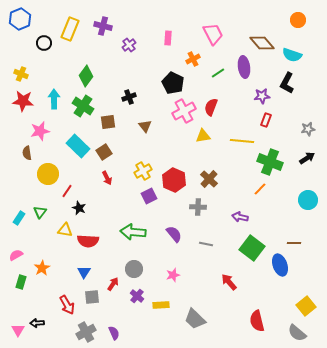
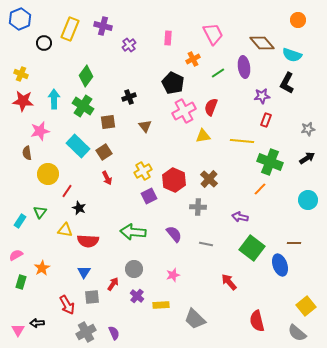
cyan rectangle at (19, 218): moved 1 px right, 3 px down
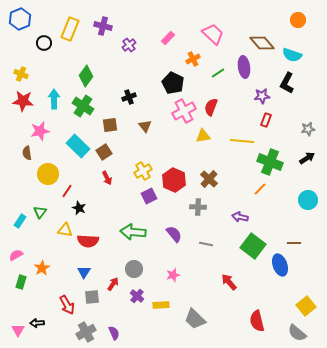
pink trapezoid at (213, 34): rotated 20 degrees counterclockwise
pink rectangle at (168, 38): rotated 40 degrees clockwise
brown square at (108, 122): moved 2 px right, 3 px down
green square at (252, 248): moved 1 px right, 2 px up
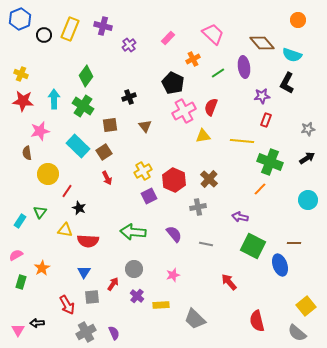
black circle at (44, 43): moved 8 px up
gray cross at (198, 207): rotated 14 degrees counterclockwise
green square at (253, 246): rotated 10 degrees counterclockwise
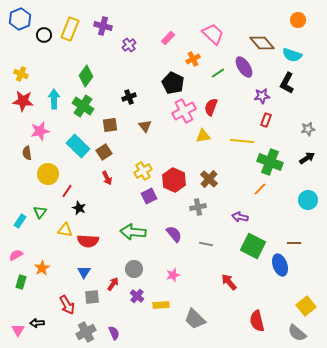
purple ellipse at (244, 67): rotated 25 degrees counterclockwise
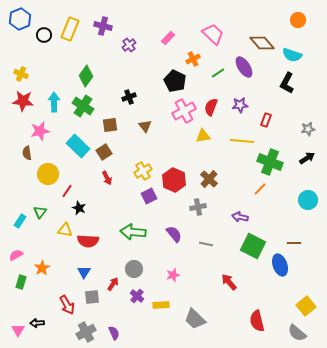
black pentagon at (173, 83): moved 2 px right, 2 px up
purple star at (262, 96): moved 22 px left, 9 px down
cyan arrow at (54, 99): moved 3 px down
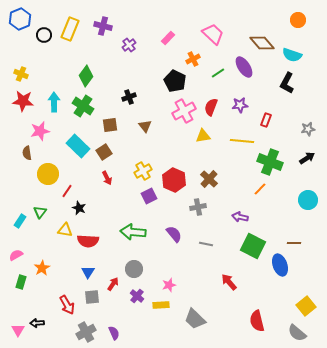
blue triangle at (84, 272): moved 4 px right
pink star at (173, 275): moved 4 px left, 10 px down
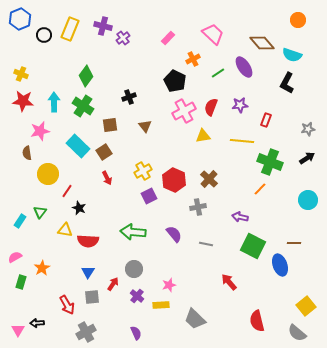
purple cross at (129, 45): moved 6 px left, 7 px up
pink semicircle at (16, 255): moved 1 px left, 2 px down
purple semicircle at (114, 333): moved 22 px right
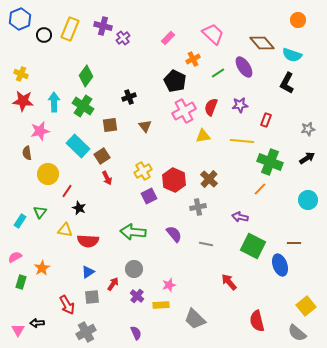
brown square at (104, 152): moved 2 px left, 4 px down
blue triangle at (88, 272): rotated 24 degrees clockwise
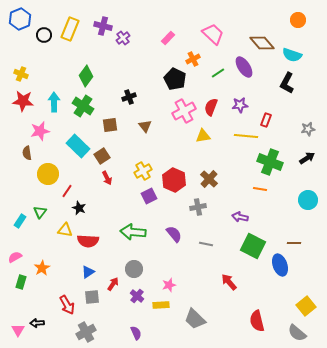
black pentagon at (175, 81): moved 2 px up
yellow line at (242, 141): moved 4 px right, 5 px up
orange line at (260, 189): rotated 56 degrees clockwise
